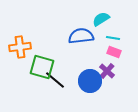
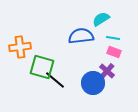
blue circle: moved 3 px right, 2 px down
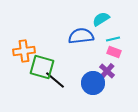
cyan line: moved 1 px down; rotated 24 degrees counterclockwise
orange cross: moved 4 px right, 4 px down
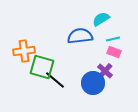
blue semicircle: moved 1 px left
purple cross: moved 2 px left
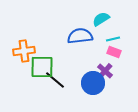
green square: rotated 15 degrees counterclockwise
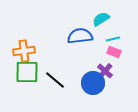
green square: moved 15 px left, 5 px down
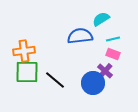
pink rectangle: moved 1 px left, 2 px down
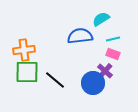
orange cross: moved 1 px up
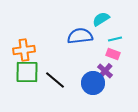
cyan line: moved 2 px right
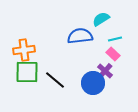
pink rectangle: rotated 24 degrees clockwise
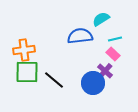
black line: moved 1 px left
